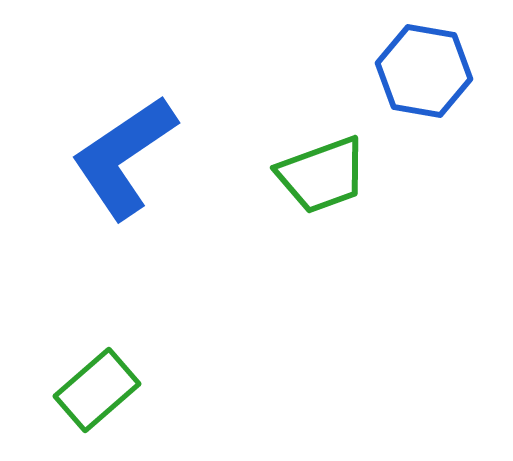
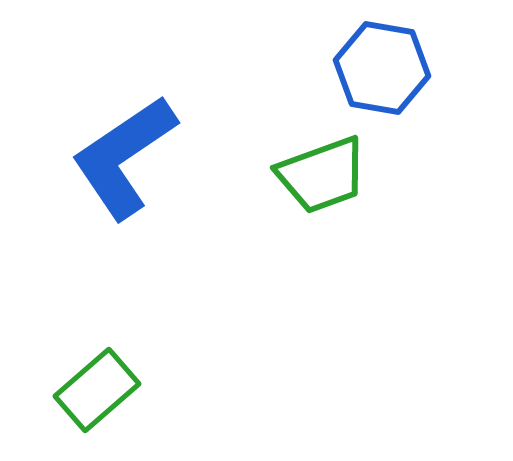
blue hexagon: moved 42 px left, 3 px up
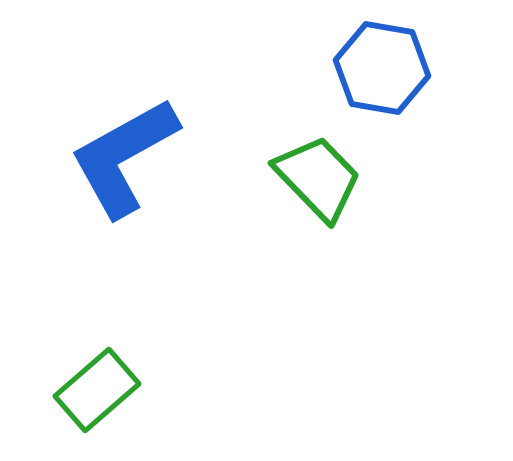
blue L-shape: rotated 5 degrees clockwise
green trapezoid: moved 4 px left, 3 px down; rotated 114 degrees counterclockwise
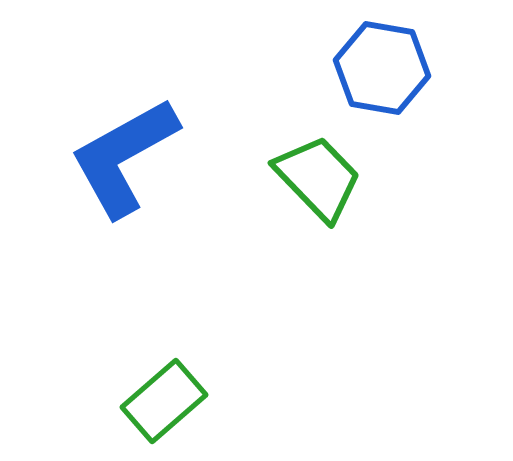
green rectangle: moved 67 px right, 11 px down
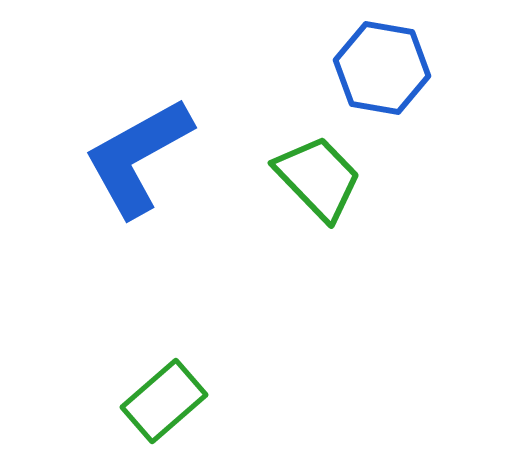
blue L-shape: moved 14 px right
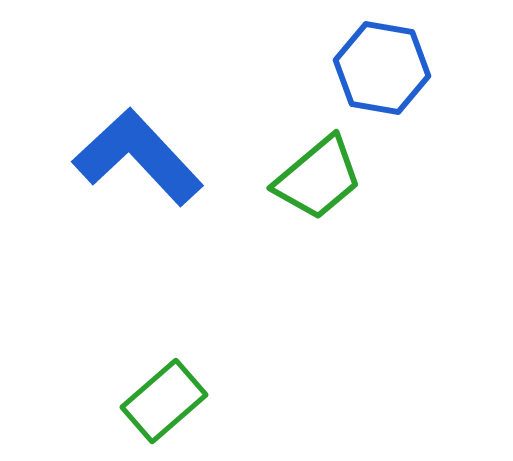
blue L-shape: rotated 76 degrees clockwise
green trapezoid: rotated 94 degrees clockwise
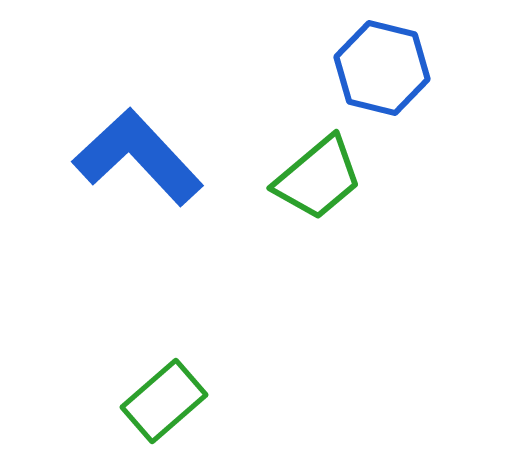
blue hexagon: rotated 4 degrees clockwise
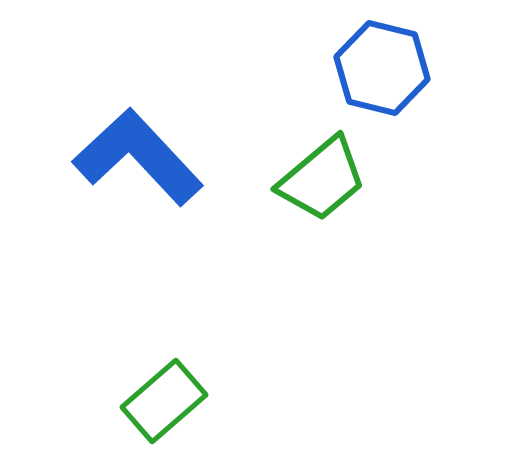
green trapezoid: moved 4 px right, 1 px down
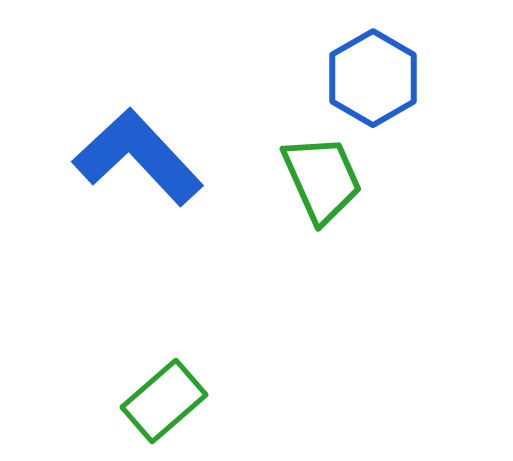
blue hexagon: moved 9 px left, 10 px down; rotated 16 degrees clockwise
green trapezoid: rotated 74 degrees counterclockwise
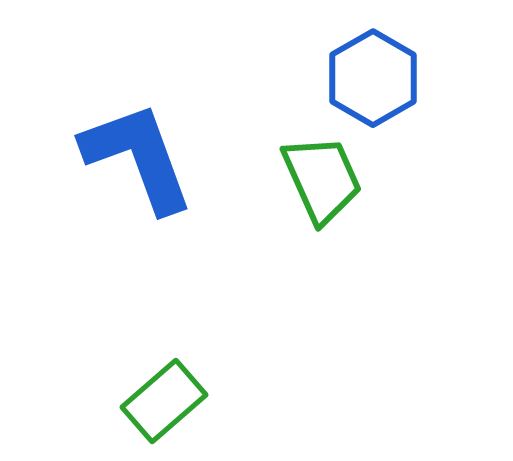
blue L-shape: rotated 23 degrees clockwise
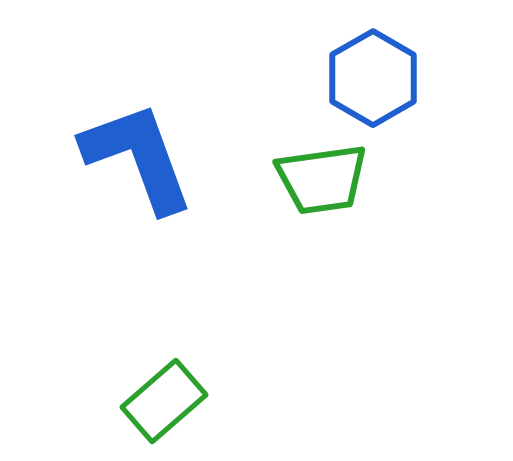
green trapezoid: rotated 106 degrees clockwise
